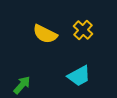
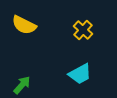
yellow semicircle: moved 21 px left, 9 px up
cyan trapezoid: moved 1 px right, 2 px up
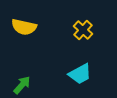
yellow semicircle: moved 2 px down; rotated 15 degrees counterclockwise
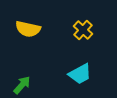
yellow semicircle: moved 4 px right, 2 px down
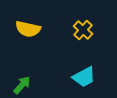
cyan trapezoid: moved 4 px right, 3 px down
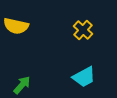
yellow semicircle: moved 12 px left, 3 px up
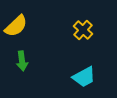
yellow semicircle: rotated 55 degrees counterclockwise
green arrow: moved 24 px up; rotated 132 degrees clockwise
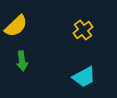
yellow cross: rotated 12 degrees clockwise
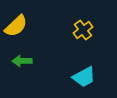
green arrow: rotated 96 degrees clockwise
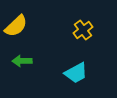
cyan trapezoid: moved 8 px left, 4 px up
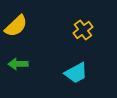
green arrow: moved 4 px left, 3 px down
